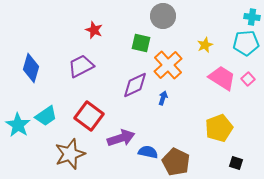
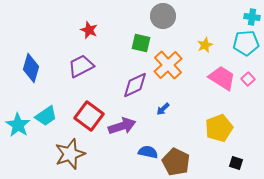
red star: moved 5 px left
blue arrow: moved 11 px down; rotated 152 degrees counterclockwise
purple arrow: moved 1 px right, 12 px up
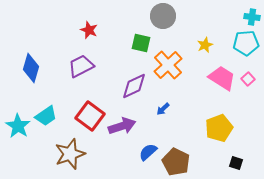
purple diamond: moved 1 px left, 1 px down
red square: moved 1 px right
cyan star: moved 1 px down
blue semicircle: rotated 54 degrees counterclockwise
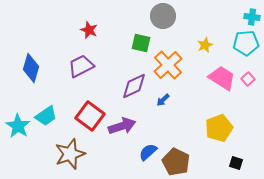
blue arrow: moved 9 px up
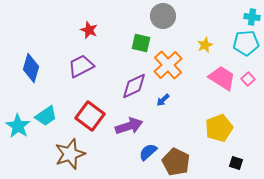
purple arrow: moved 7 px right
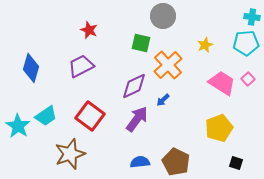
pink trapezoid: moved 5 px down
purple arrow: moved 8 px right, 7 px up; rotated 36 degrees counterclockwise
blue semicircle: moved 8 px left, 10 px down; rotated 36 degrees clockwise
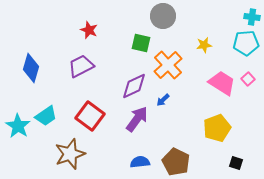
yellow star: moved 1 px left; rotated 14 degrees clockwise
yellow pentagon: moved 2 px left
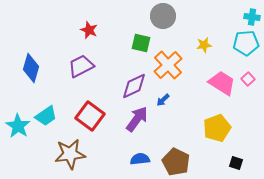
brown star: rotated 12 degrees clockwise
blue semicircle: moved 3 px up
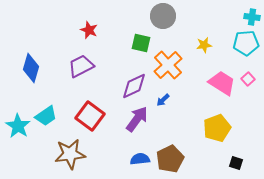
brown pentagon: moved 6 px left, 3 px up; rotated 20 degrees clockwise
